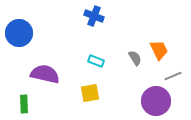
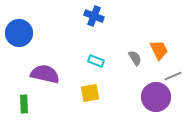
purple circle: moved 4 px up
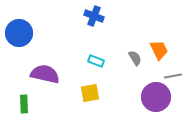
gray line: rotated 12 degrees clockwise
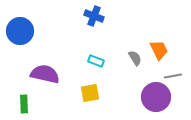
blue circle: moved 1 px right, 2 px up
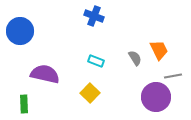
yellow square: rotated 36 degrees counterclockwise
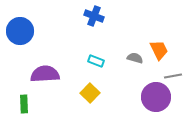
gray semicircle: rotated 42 degrees counterclockwise
purple semicircle: rotated 16 degrees counterclockwise
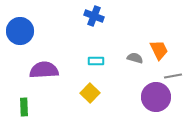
cyan rectangle: rotated 21 degrees counterclockwise
purple semicircle: moved 1 px left, 4 px up
green rectangle: moved 3 px down
